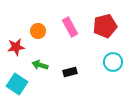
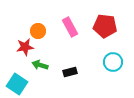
red pentagon: rotated 20 degrees clockwise
red star: moved 9 px right
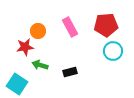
red pentagon: moved 1 px right, 1 px up; rotated 10 degrees counterclockwise
cyan circle: moved 11 px up
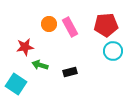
orange circle: moved 11 px right, 7 px up
cyan square: moved 1 px left
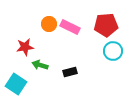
pink rectangle: rotated 36 degrees counterclockwise
